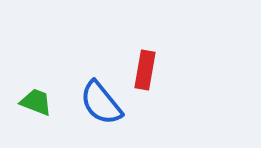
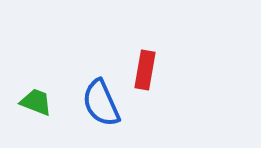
blue semicircle: rotated 15 degrees clockwise
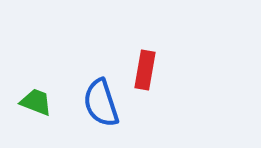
blue semicircle: rotated 6 degrees clockwise
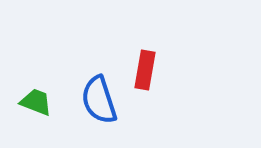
blue semicircle: moved 2 px left, 3 px up
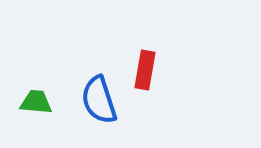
green trapezoid: rotated 16 degrees counterclockwise
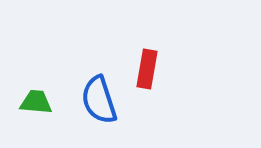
red rectangle: moved 2 px right, 1 px up
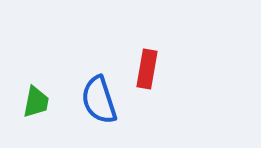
green trapezoid: rotated 96 degrees clockwise
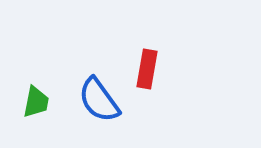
blue semicircle: rotated 18 degrees counterclockwise
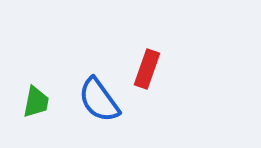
red rectangle: rotated 9 degrees clockwise
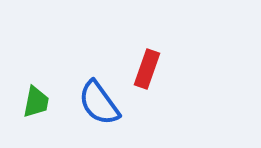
blue semicircle: moved 3 px down
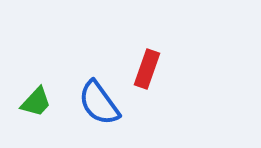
green trapezoid: rotated 32 degrees clockwise
